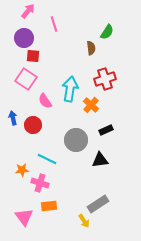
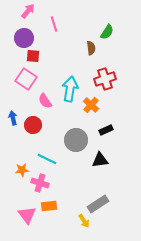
pink triangle: moved 3 px right, 2 px up
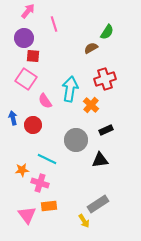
brown semicircle: rotated 112 degrees counterclockwise
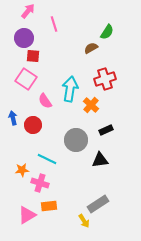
pink triangle: rotated 36 degrees clockwise
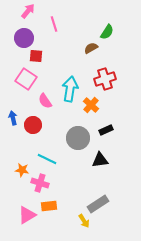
red square: moved 3 px right
gray circle: moved 2 px right, 2 px up
orange star: rotated 16 degrees clockwise
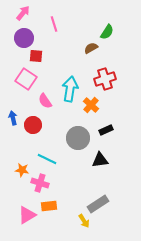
pink arrow: moved 5 px left, 2 px down
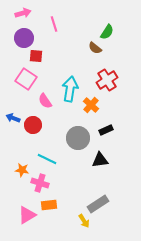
pink arrow: rotated 35 degrees clockwise
brown semicircle: moved 4 px right; rotated 112 degrees counterclockwise
red cross: moved 2 px right, 1 px down; rotated 15 degrees counterclockwise
blue arrow: rotated 56 degrees counterclockwise
orange rectangle: moved 1 px up
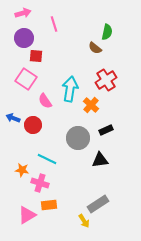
green semicircle: rotated 21 degrees counterclockwise
red cross: moved 1 px left
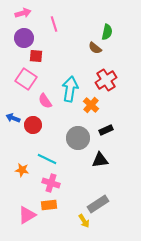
pink cross: moved 11 px right
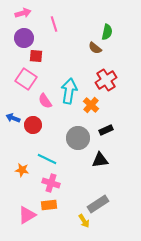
cyan arrow: moved 1 px left, 2 px down
